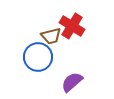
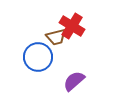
brown trapezoid: moved 5 px right, 1 px down
purple semicircle: moved 2 px right, 1 px up
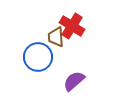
brown trapezoid: rotated 100 degrees clockwise
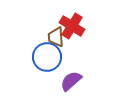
blue circle: moved 9 px right
purple semicircle: moved 3 px left
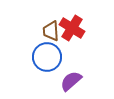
red cross: moved 2 px down
brown trapezoid: moved 5 px left, 6 px up
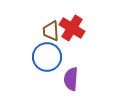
purple semicircle: moved 2 px up; rotated 45 degrees counterclockwise
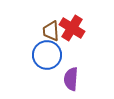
blue circle: moved 2 px up
